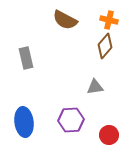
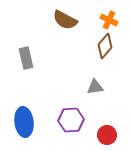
orange cross: rotated 12 degrees clockwise
red circle: moved 2 px left
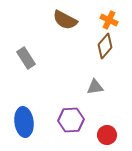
gray rectangle: rotated 20 degrees counterclockwise
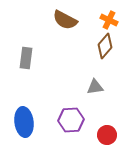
gray rectangle: rotated 40 degrees clockwise
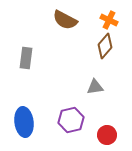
purple hexagon: rotated 10 degrees counterclockwise
